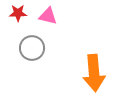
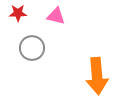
pink triangle: moved 8 px right
orange arrow: moved 3 px right, 3 px down
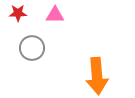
pink triangle: moved 1 px left, 1 px up; rotated 12 degrees counterclockwise
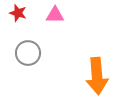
red star: rotated 18 degrees clockwise
gray circle: moved 4 px left, 5 px down
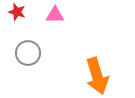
red star: moved 1 px left, 1 px up
orange arrow: rotated 12 degrees counterclockwise
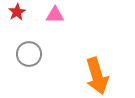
red star: rotated 24 degrees clockwise
gray circle: moved 1 px right, 1 px down
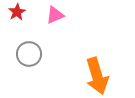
pink triangle: rotated 24 degrees counterclockwise
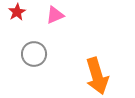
gray circle: moved 5 px right
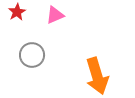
gray circle: moved 2 px left, 1 px down
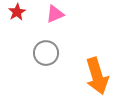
pink triangle: moved 1 px up
gray circle: moved 14 px right, 2 px up
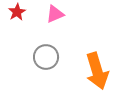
gray circle: moved 4 px down
orange arrow: moved 5 px up
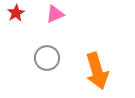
red star: moved 1 px left, 1 px down
gray circle: moved 1 px right, 1 px down
